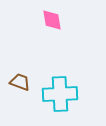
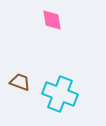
cyan cross: rotated 24 degrees clockwise
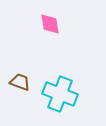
pink diamond: moved 2 px left, 4 px down
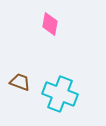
pink diamond: rotated 20 degrees clockwise
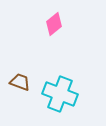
pink diamond: moved 4 px right; rotated 40 degrees clockwise
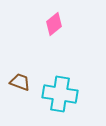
cyan cross: rotated 12 degrees counterclockwise
